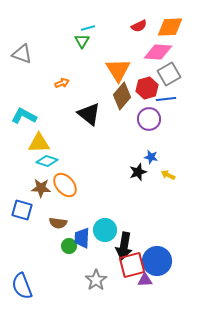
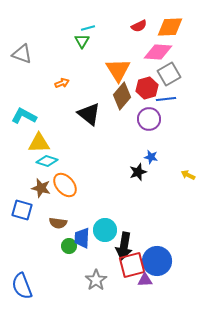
yellow arrow: moved 20 px right
brown star: rotated 12 degrees clockwise
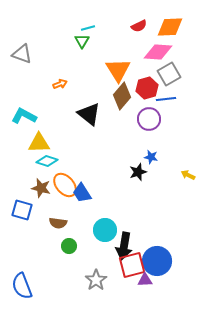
orange arrow: moved 2 px left, 1 px down
blue trapezoid: moved 45 px up; rotated 35 degrees counterclockwise
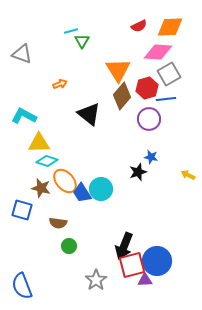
cyan line: moved 17 px left, 3 px down
orange ellipse: moved 4 px up
cyan circle: moved 4 px left, 41 px up
black arrow: rotated 12 degrees clockwise
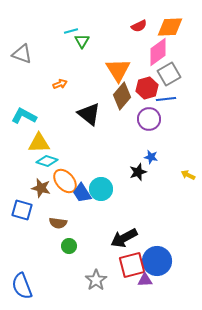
pink diamond: rotated 40 degrees counterclockwise
black arrow: moved 8 px up; rotated 40 degrees clockwise
